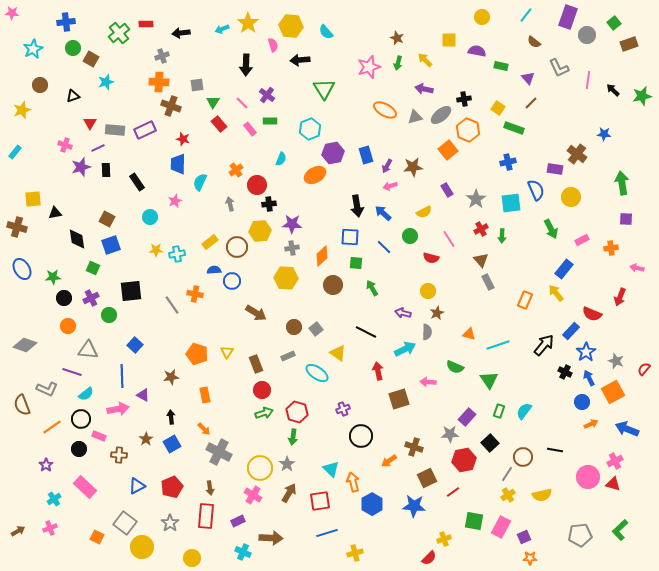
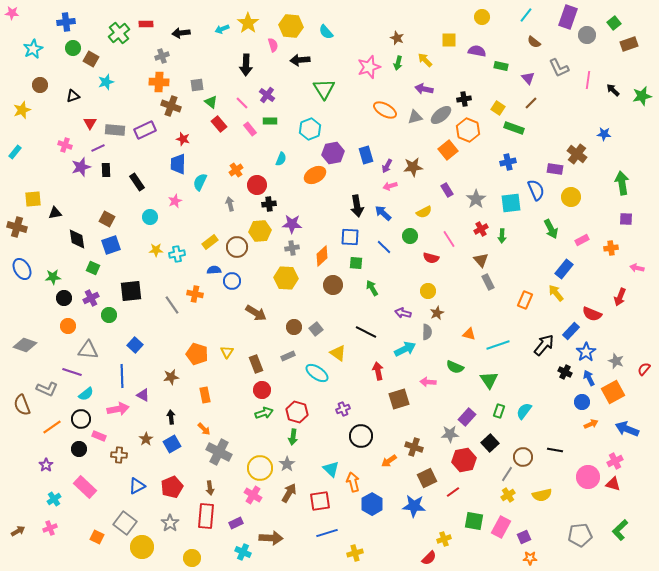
green triangle at (213, 102): moved 2 px left; rotated 24 degrees counterclockwise
purple rectangle at (238, 521): moved 2 px left, 2 px down
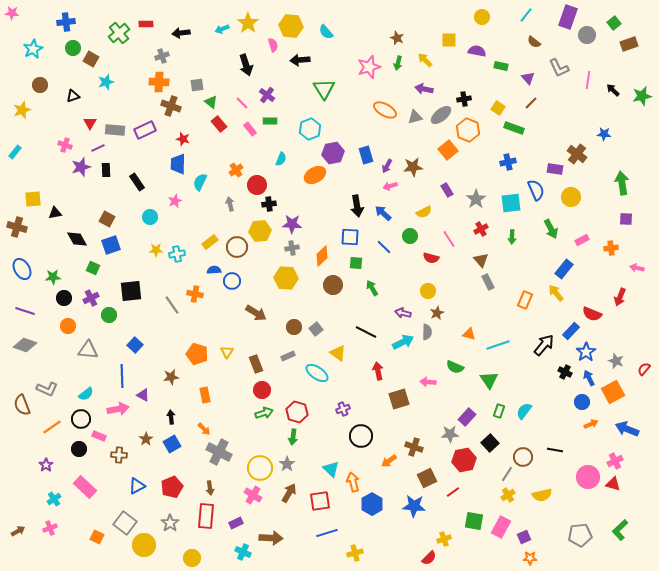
black arrow at (246, 65): rotated 20 degrees counterclockwise
green arrow at (502, 236): moved 10 px right, 1 px down
black diamond at (77, 239): rotated 20 degrees counterclockwise
cyan arrow at (405, 349): moved 2 px left, 7 px up
purple line at (72, 372): moved 47 px left, 61 px up
yellow circle at (142, 547): moved 2 px right, 2 px up
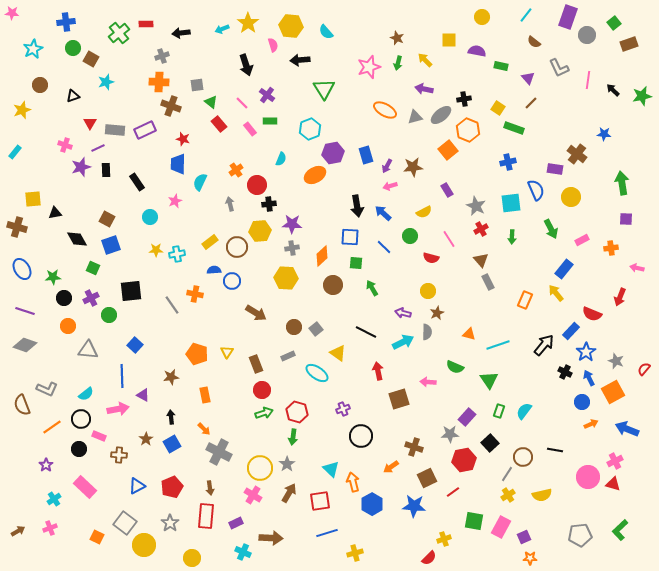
gray star at (476, 199): moved 7 px down; rotated 12 degrees counterclockwise
orange arrow at (389, 461): moved 2 px right, 6 px down
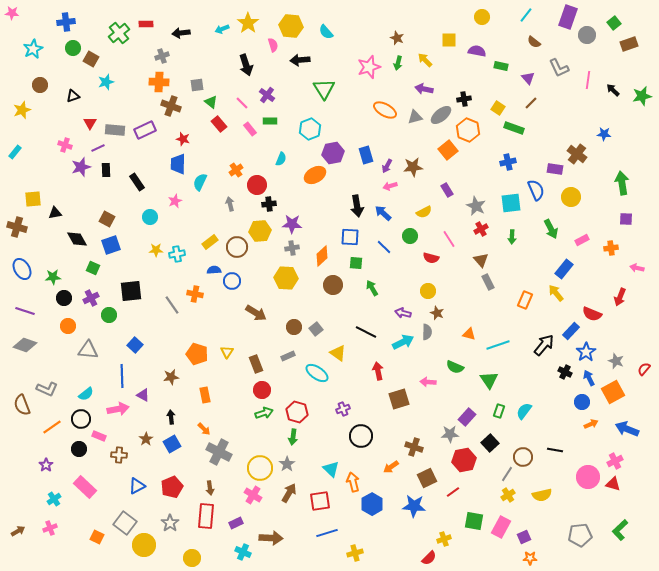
brown star at (437, 313): rotated 24 degrees counterclockwise
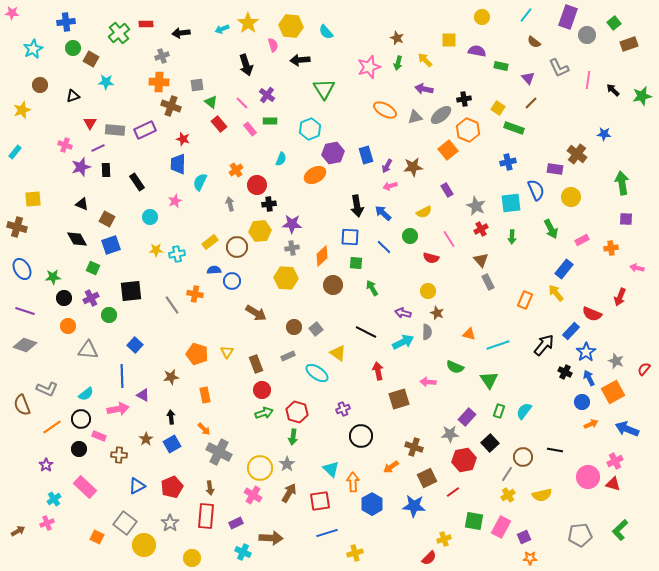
cyan star at (106, 82): rotated 21 degrees clockwise
black triangle at (55, 213): moved 27 px right, 9 px up; rotated 32 degrees clockwise
orange arrow at (353, 482): rotated 12 degrees clockwise
pink cross at (50, 528): moved 3 px left, 5 px up
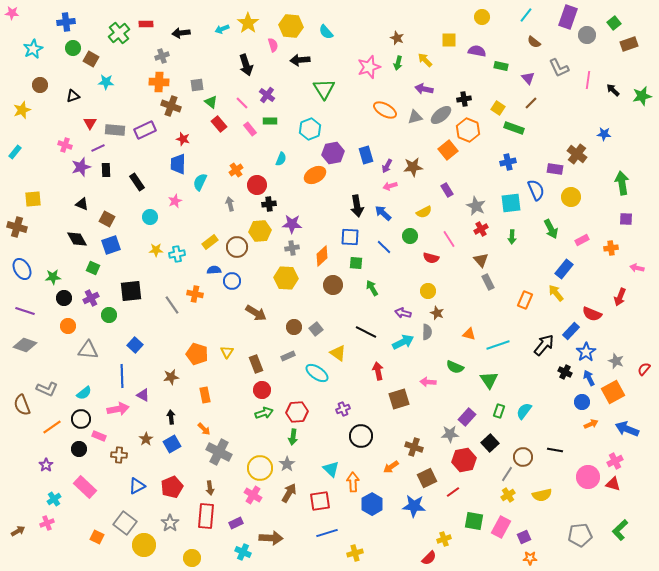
cyan semicircle at (86, 394): moved 2 px left, 1 px up
red hexagon at (297, 412): rotated 20 degrees counterclockwise
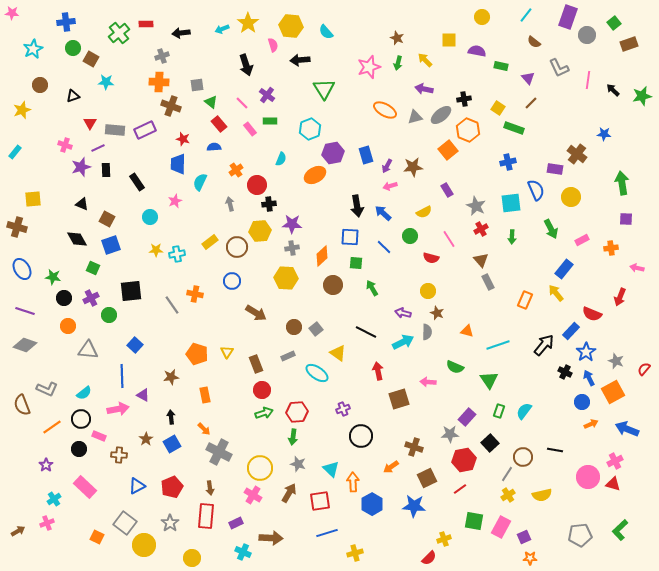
blue semicircle at (214, 270): moved 123 px up
green star at (53, 277): rotated 14 degrees clockwise
orange triangle at (469, 334): moved 2 px left, 3 px up
gray star at (287, 464): moved 11 px right; rotated 21 degrees counterclockwise
red line at (453, 492): moved 7 px right, 3 px up
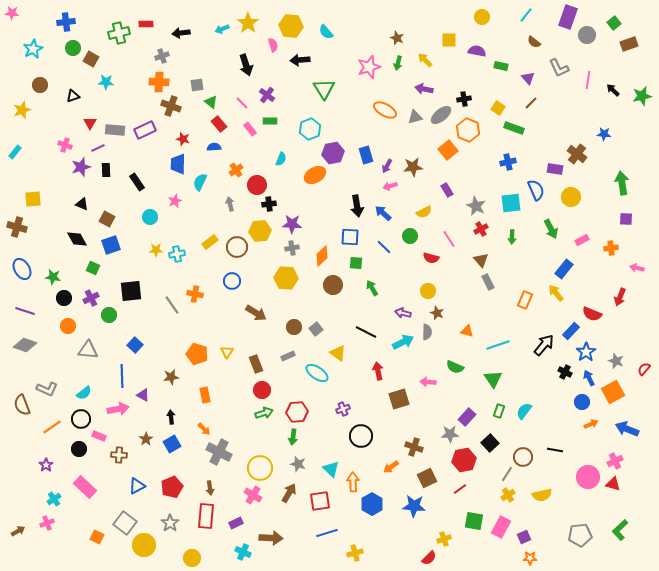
green cross at (119, 33): rotated 25 degrees clockwise
green triangle at (489, 380): moved 4 px right, 1 px up
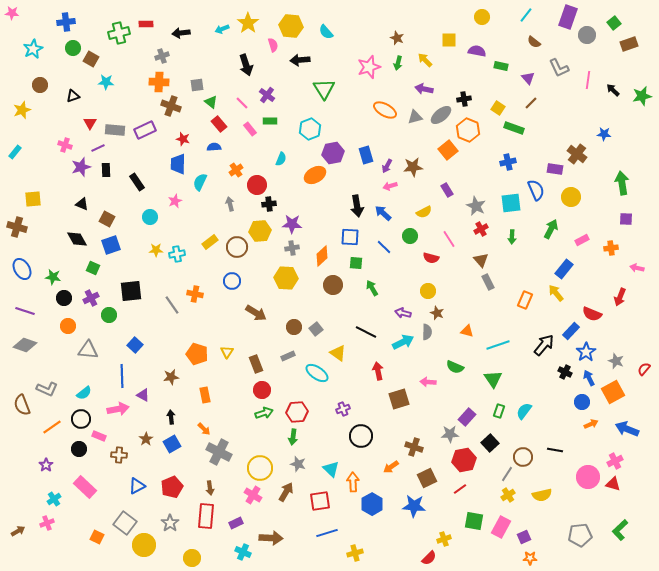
green arrow at (551, 229): rotated 126 degrees counterclockwise
brown arrow at (289, 493): moved 3 px left, 1 px up
